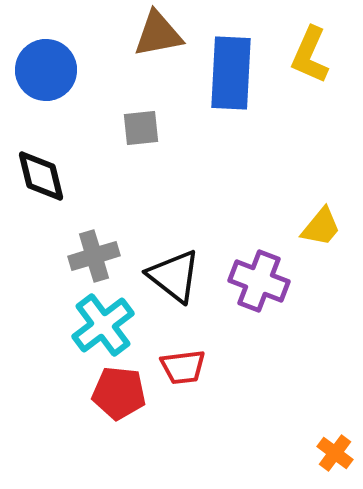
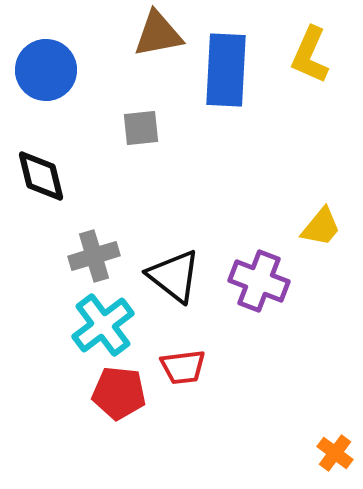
blue rectangle: moved 5 px left, 3 px up
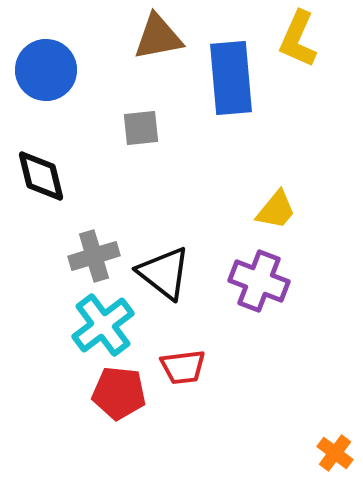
brown triangle: moved 3 px down
yellow L-shape: moved 12 px left, 16 px up
blue rectangle: moved 5 px right, 8 px down; rotated 8 degrees counterclockwise
yellow trapezoid: moved 45 px left, 17 px up
black triangle: moved 10 px left, 3 px up
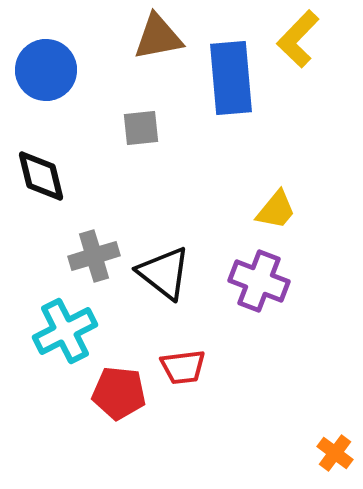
yellow L-shape: rotated 20 degrees clockwise
cyan cross: moved 38 px left, 6 px down; rotated 10 degrees clockwise
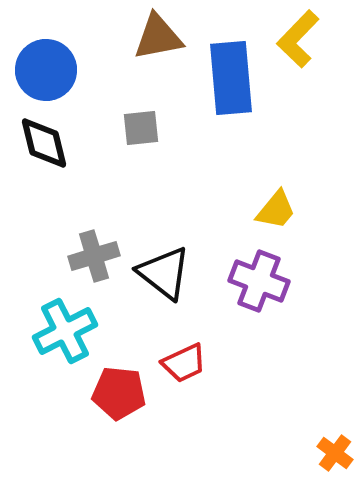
black diamond: moved 3 px right, 33 px up
red trapezoid: moved 1 px right, 4 px up; rotated 18 degrees counterclockwise
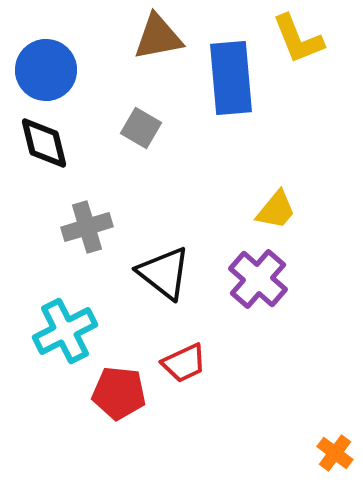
yellow L-shape: rotated 66 degrees counterclockwise
gray square: rotated 36 degrees clockwise
gray cross: moved 7 px left, 29 px up
purple cross: moved 1 px left, 2 px up; rotated 20 degrees clockwise
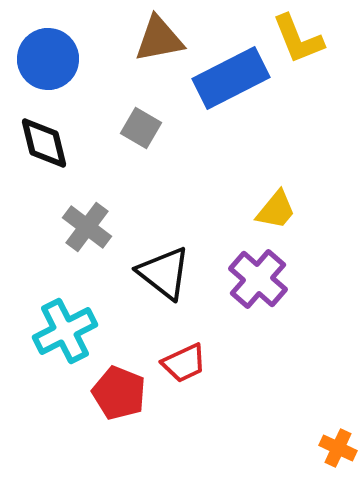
brown triangle: moved 1 px right, 2 px down
blue circle: moved 2 px right, 11 px up
blue rectangle: rotated 68 degrees clockwise
gray cross: rotated 36 degrees counterclockwise
red pentagon: rotated 16 degrees clockwise
orange cross: moved 3 px right, 5 px up; rotated 12 degrees counterclockwise
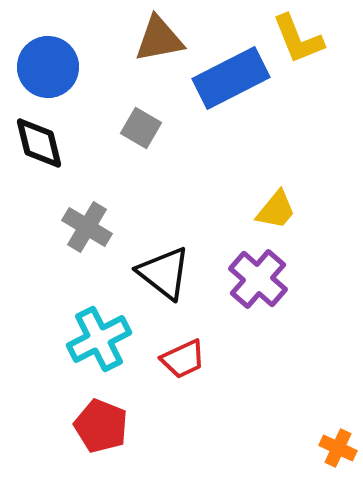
blue circle: moved 8 px down
black diamond: moved 5 px left
gray cross: rotated 6 degrees counterclockwise
cyan cross: moved 34 px right, 8 px down
red trapezoid: moved 1 px left, 4 px up
red pentagon: moved 18 px left, 33 px down
